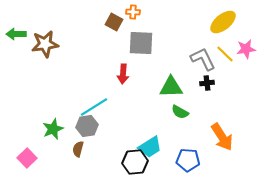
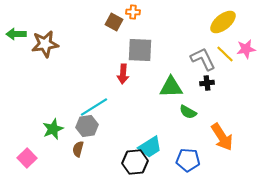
gray square: moved 1 px left, 7 px down
green semicircle: moved 8 px right
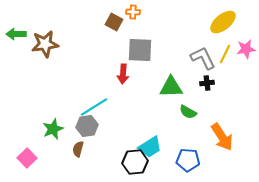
yellow line: rotated 72 degrees clockwise
gray L-shape: moved 1 px up
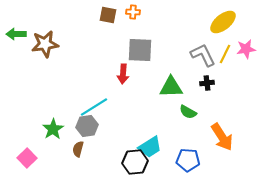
brown square: moved 6 px left, 7 px up; rotated 18 degrees counterclockwise
gray L-shape: moved 3 px up
green star: rotated 10 degrees counterclockwise
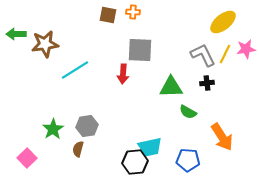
cyan line: moved 19 px left, 37 px up
cyan trapezoid: rotated 20 degrees clockwise
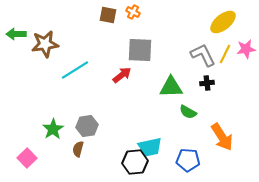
orange cross: rotated 24 degrees clockwise
red arrow: moved 1 px left, 1 px down; rotated 132 degrees counterclockwise
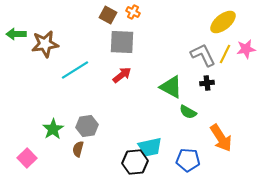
brown square: rotated 18 degrees clockwise
gray square: moved 18 px left, 8 px up
green triangle: rotated 30 degrees clockwise
orange arrow: moved 1 px left, 1 px down
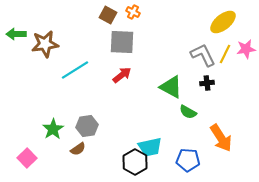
brown semicircle: rotated 140 degrees counterclockwise
black hexagon: rotated 25 degrees counterclockwise
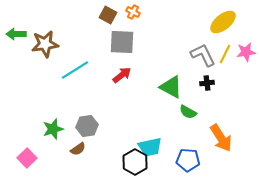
pink star: moved 3 px down
green star: rotated 15 degrees clockwise
